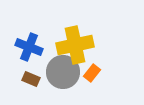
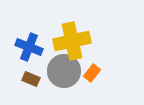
yellow cross: moved 3 px left, 4 px up
gray circle: moved 1 px right, 1 px up
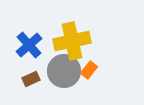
blue cross: moved 2 px up; rotated 28 degrees clockwise
orange rectangle: moved 3 px left, 3 px up
brown rectangle: rotated 48 degrees counterclockwise
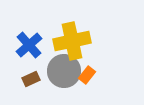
orange rectangle: moved 2 px left, 5 px down
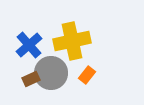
gray circle: moved 13 px left, 2 px down
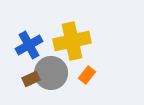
blue cross: rotated 12 degrees clockwise
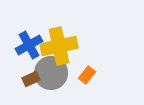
yellow cross: moved 13 px left, 5 px down
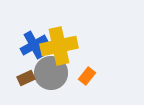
blue cross: moved 5 px right
orange rectangle: moved 1 px down
brown rectangle: moved 5 px left, 1 px up
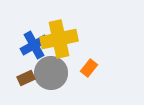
yellow cross: moved 7 px up
orange rectangle: moved 2 px right, 8 px up
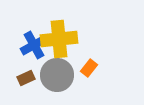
yellow cross: rotated 6 degrees clockwise
gray circle: moved 6 px right, 2 px down
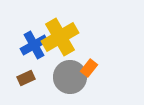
yellow cross: moved 1 px right, 2 px up; rotated 24 degrees counterclockwise
gray circle: moved 13 px right, 2 px down
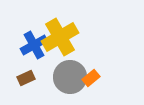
orange rectangle: moved 2 px right, 10 px down; rotated 12 degrees clockwise
